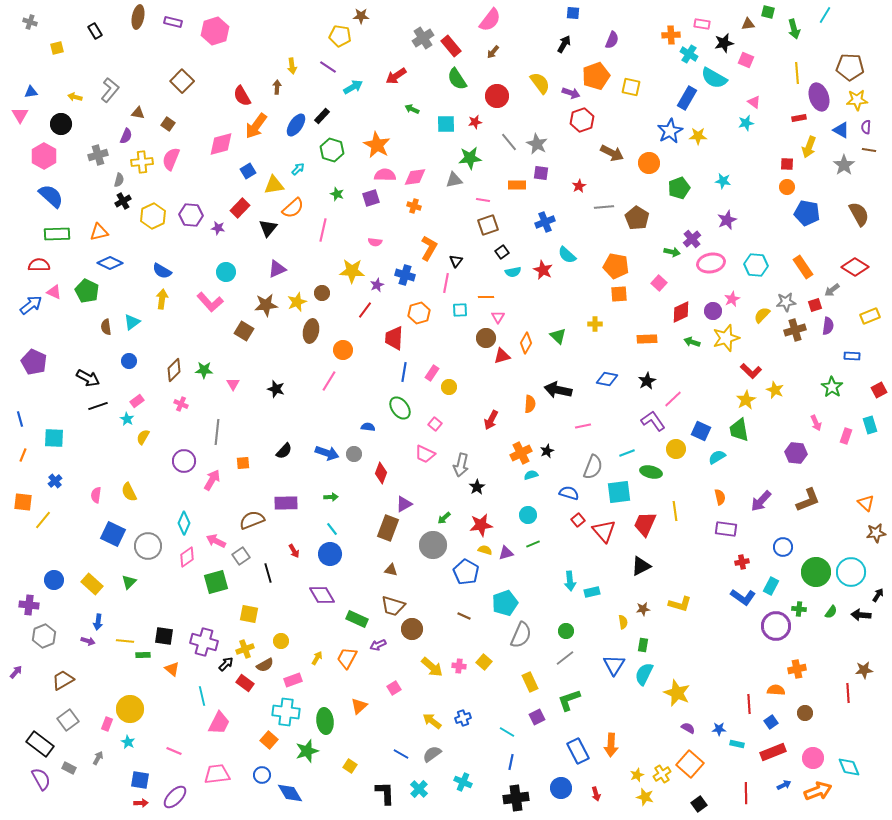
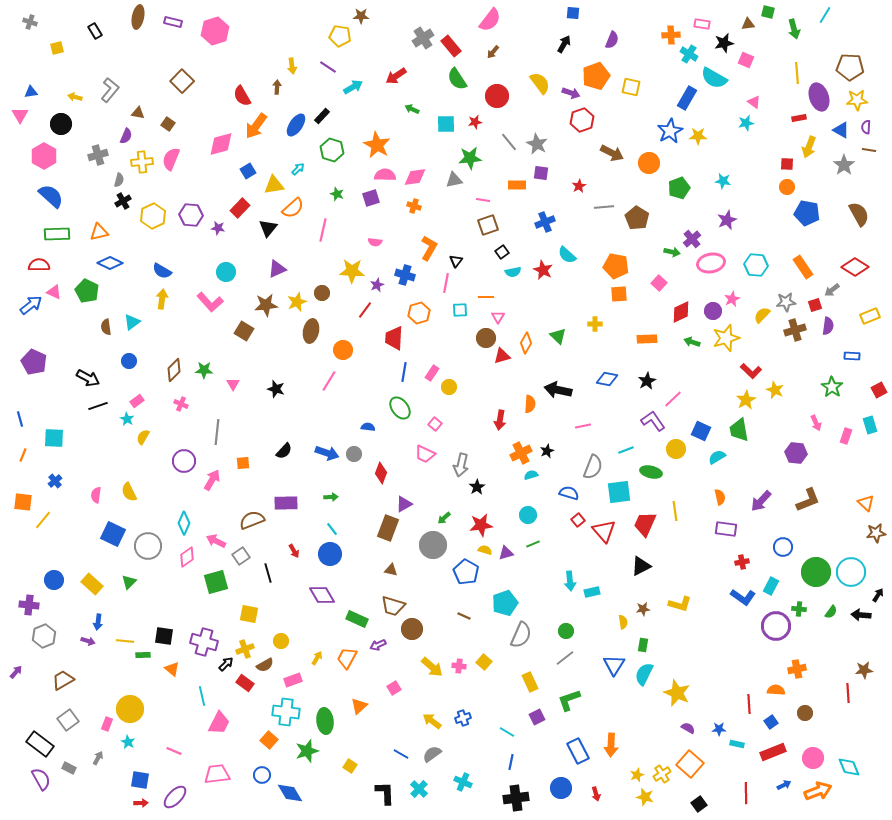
red arrow at (491, 420): moved 9 px right; rotated 18 degrees counterclockwise
cyan line at (627, 453): moved 1 px left, 3 px up
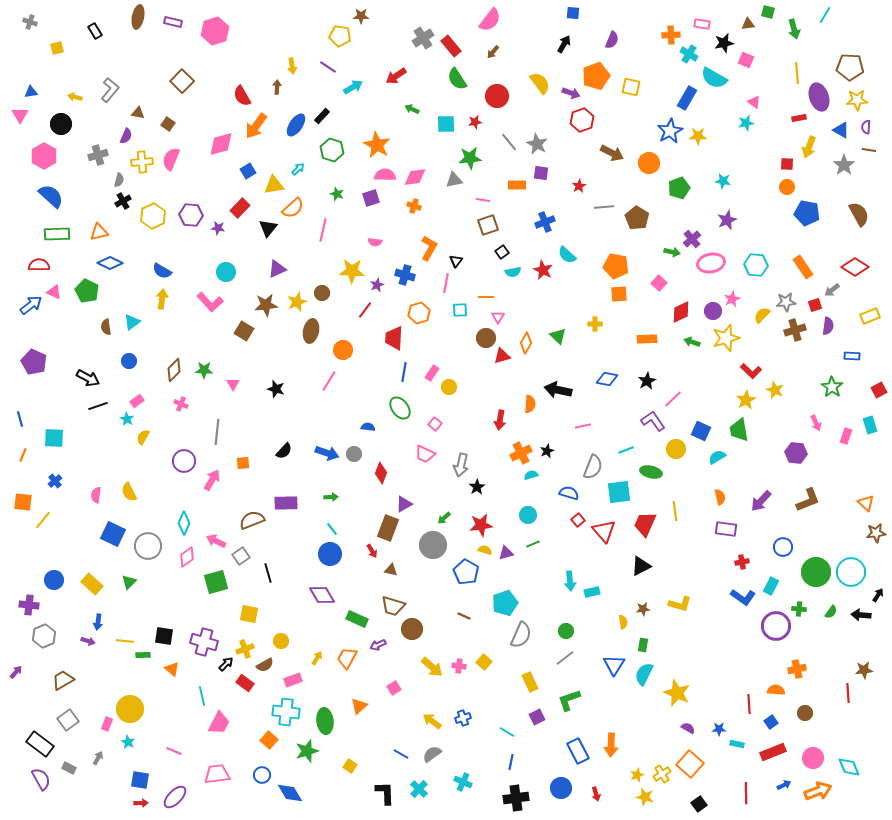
red arrow at (294, 551): moved 78 px right
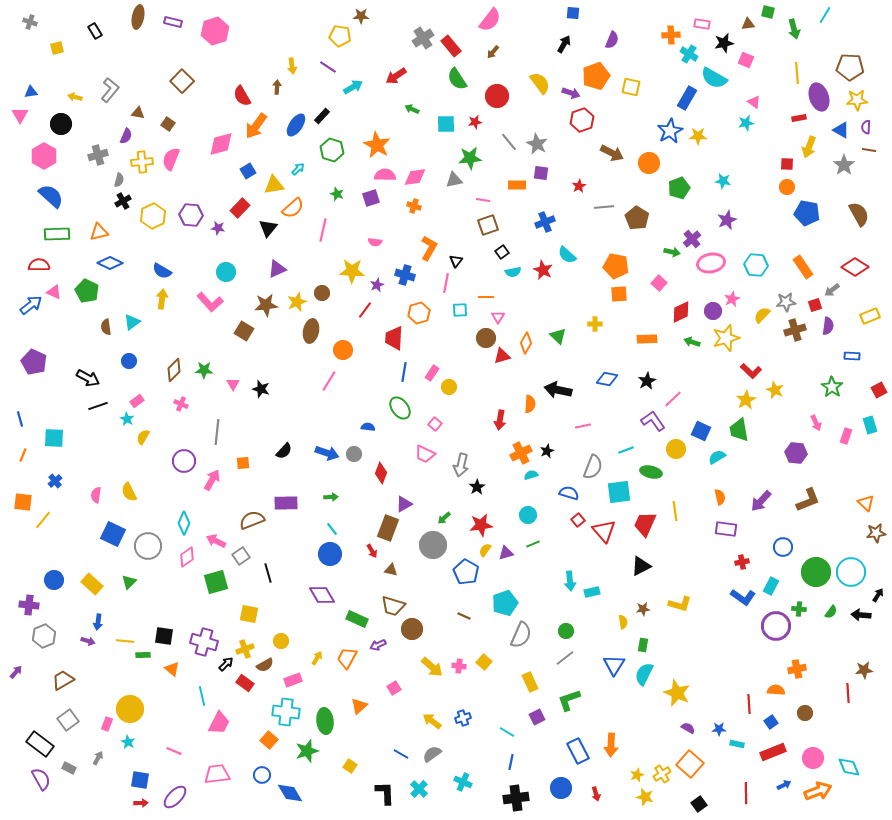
black star at (276, 389): moved 15 px left
yellow semicircle at (485, 550): rotated 72 degrees counterclockwise
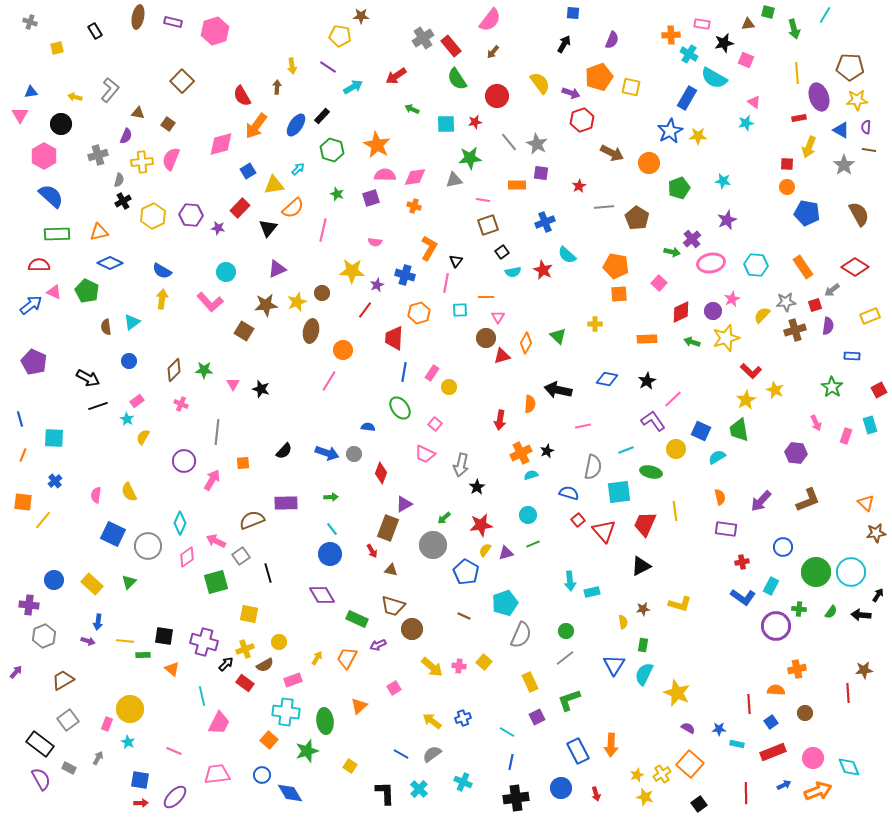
orange pentagon at (596, 76): moved 3 px right, 1 px down
gray semicircle at (593, 467): rotated 10 degrees counterclockwise
cyan diamond at (184, 523): moved 4 px left
yellow circle at (281, 641): moved 2 px left, 1 px down
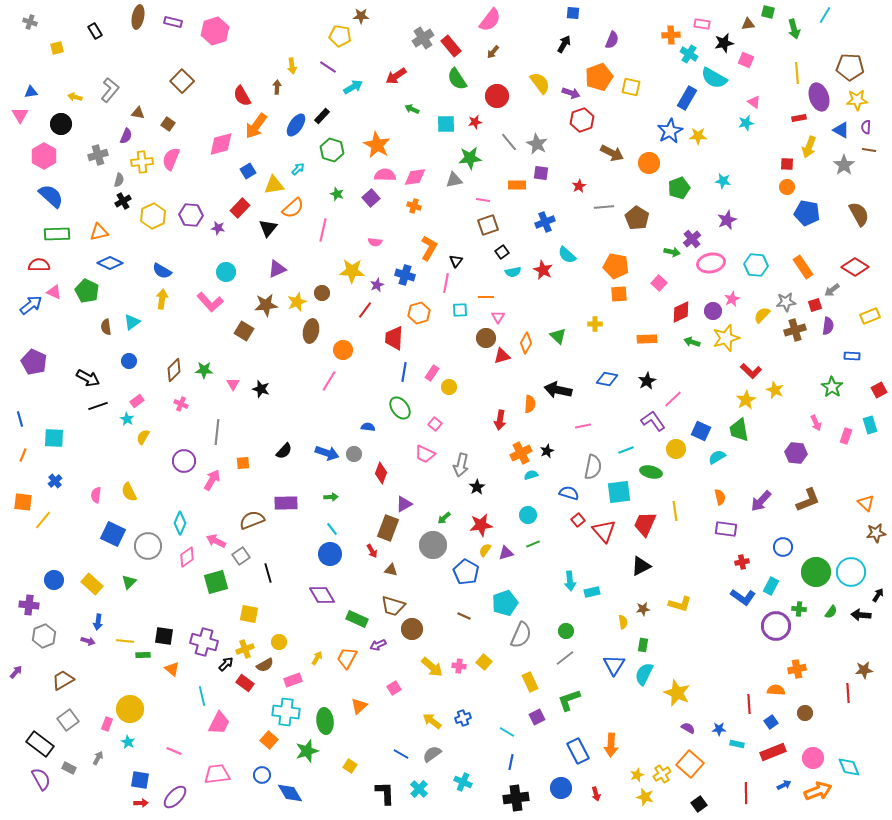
purple square at (371, 198): rotated 24 degrees counterclockwise
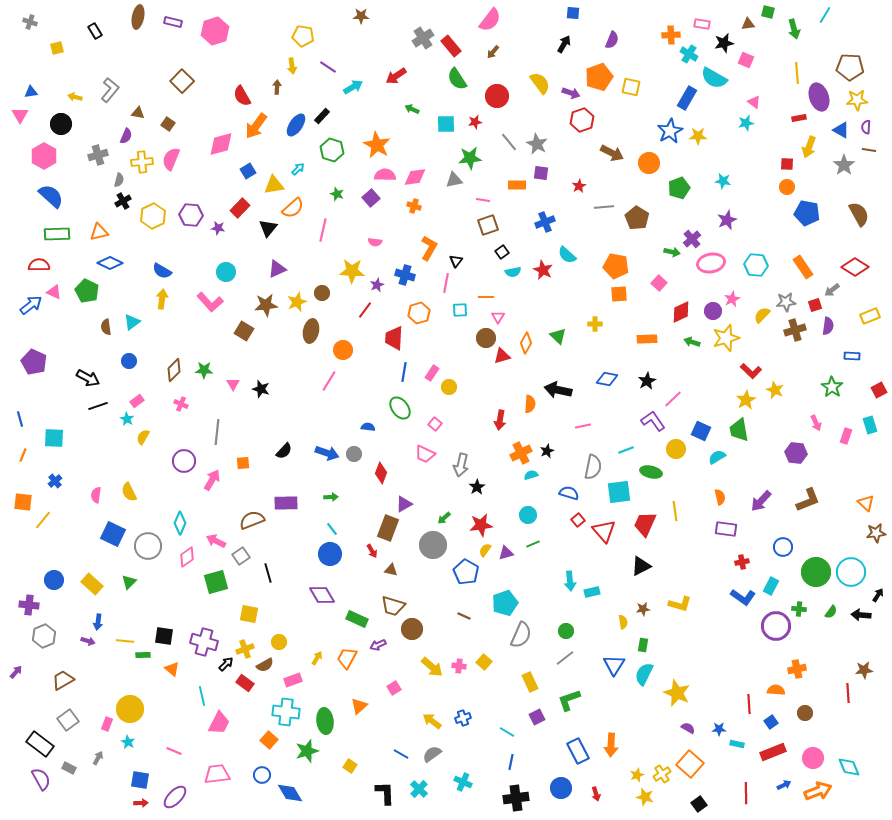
yellow pentagon at (340, 36): moved 37 px left
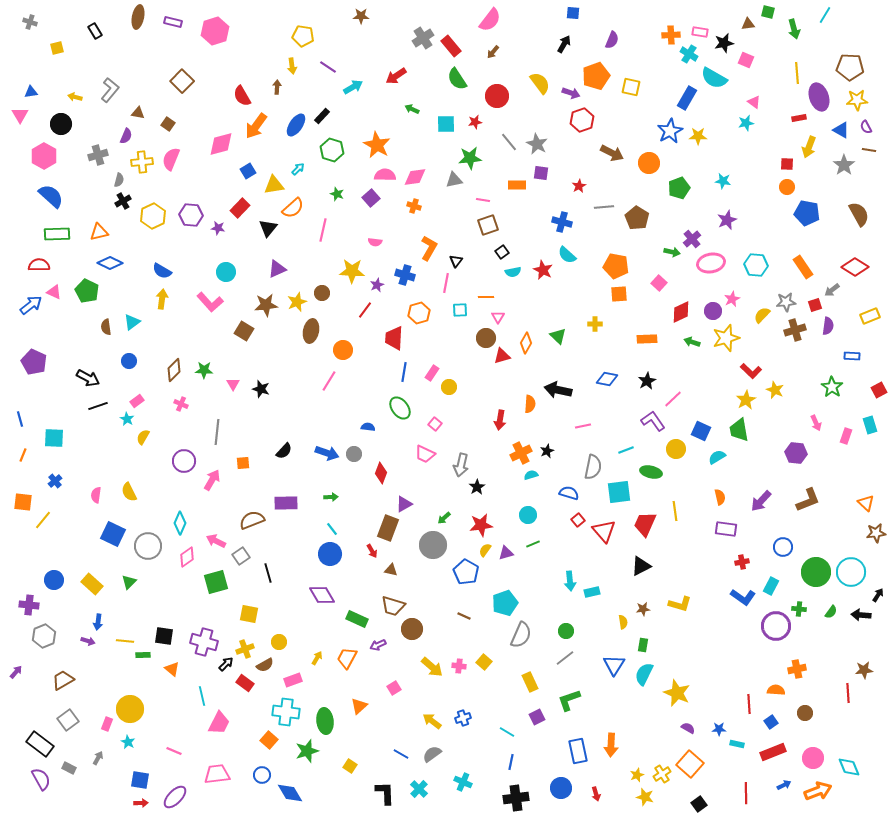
pink rectangle at (702, 24): moved 2 px left, 8 px down
orange pentagon at (599, 77): moved 3 px left, 1 px up
purple semicircle at (866, 127): rotated 32 degrees counterclockwise
blue cross at (545, 222): moved 17 px right; rotated 36 degrees clockwise
blue rectangle at (578, 751): rotated 15 degrees clockwise
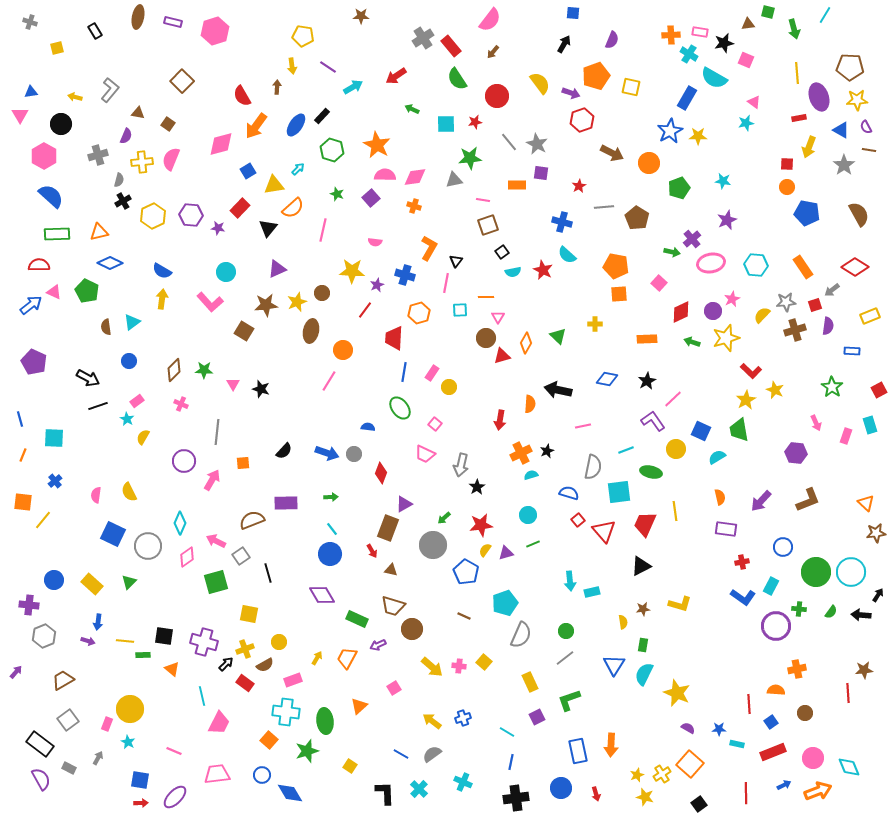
blue rectangle at (852, 356): moved 5 px up
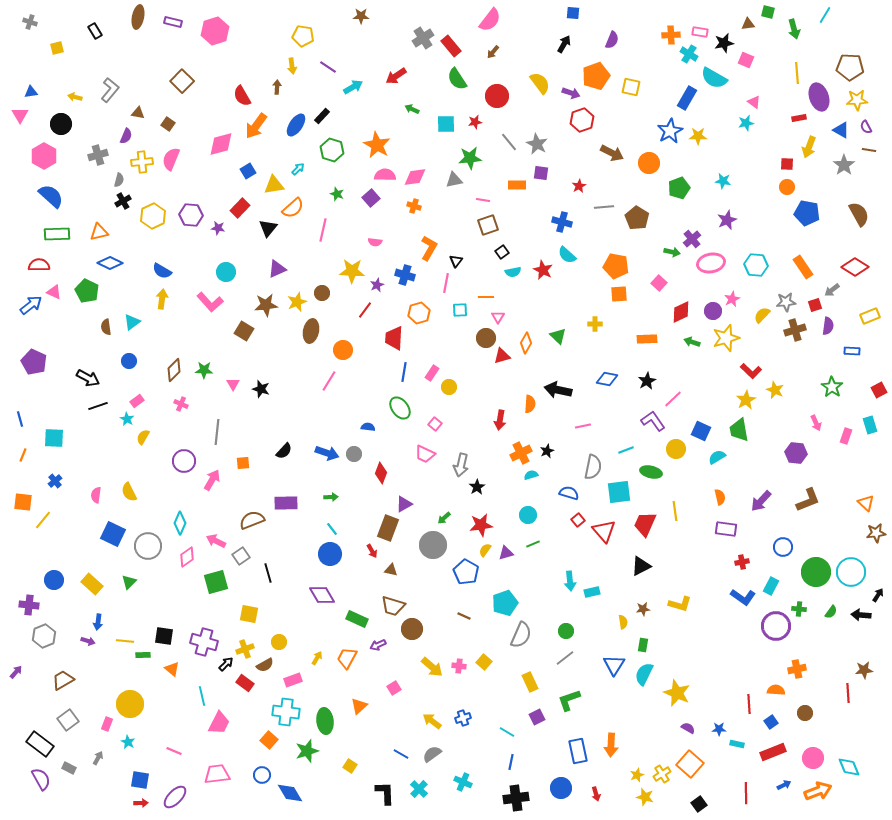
yellow circle at (130, 709): moved 5 px up
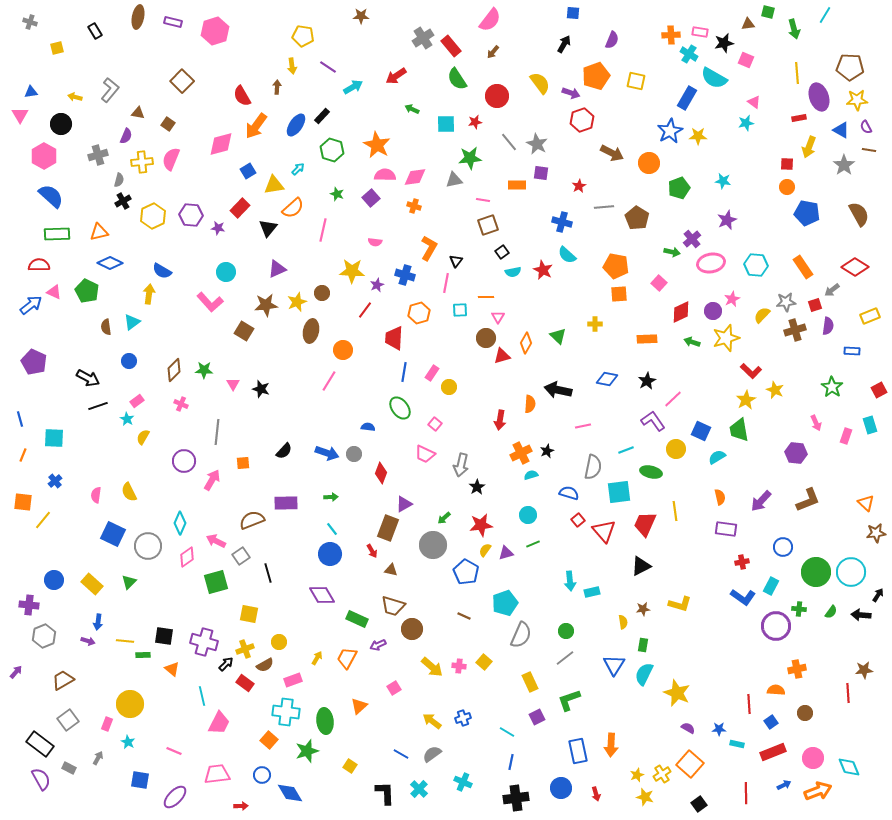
yellow square at (631, 87): moved 5 px right, 6 px up
yellow arrow at (162, 299): moved 13 px left, 5 px up
red arrow at (141, 803): moved 100 px right, 3 px down
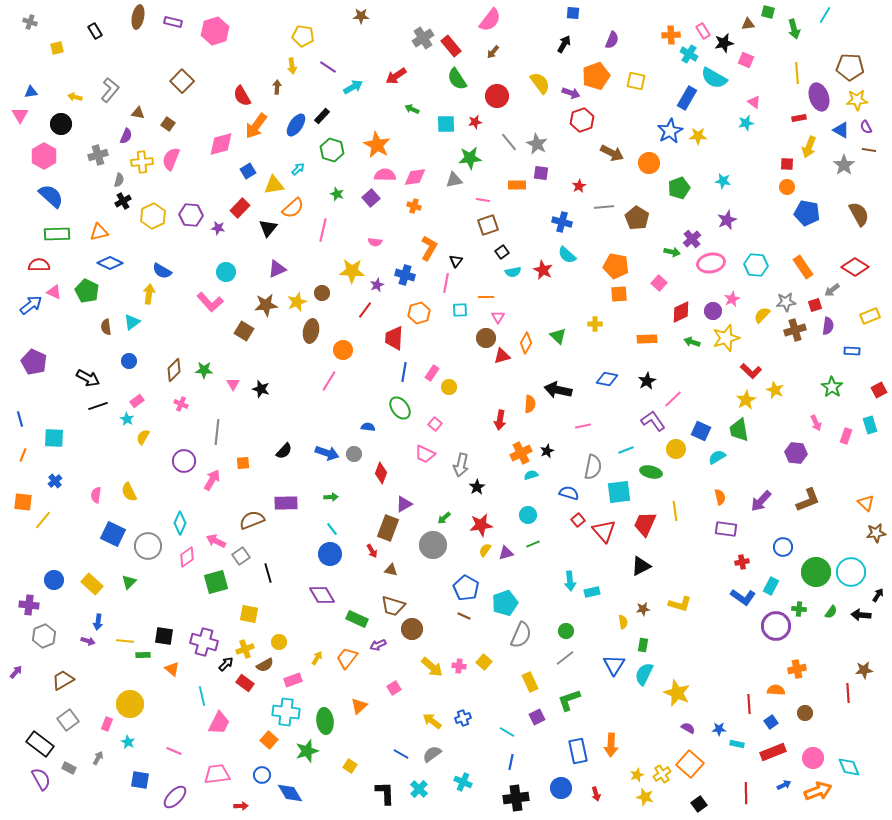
pink rectangle at (700, 32): moved 3 px right, 1 px up; rotated 49 degrees clockwise
blue pentagon at (466, 572): moved 16 px down
orange trapezoid at (347, 658): rotated 10 degrees clockwise
